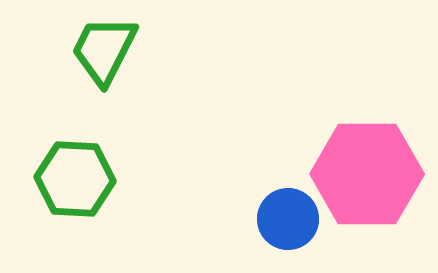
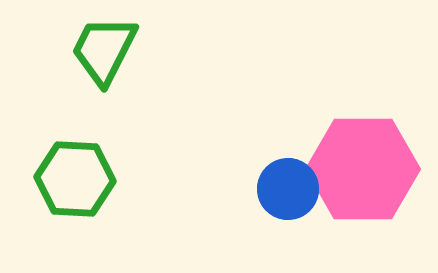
pink hexagon: moved 4 px left, 5 px up
blue circle: moved 30 px up
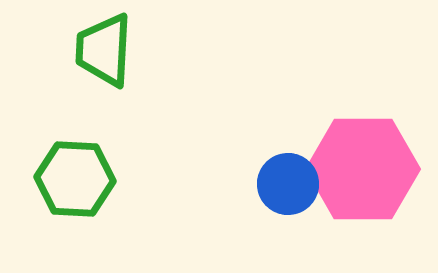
green trapezoid: rotated 24 degrees counterclockwise
blue circle: moved 5 px up
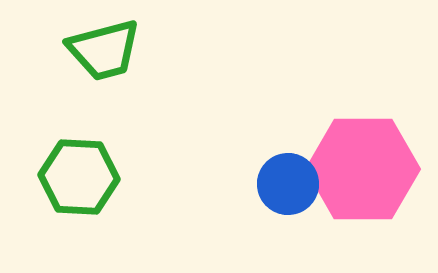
green trapezoid: rotated 108 degrees counterclockwise
green hexagon: moved 4 px right, 2 px up
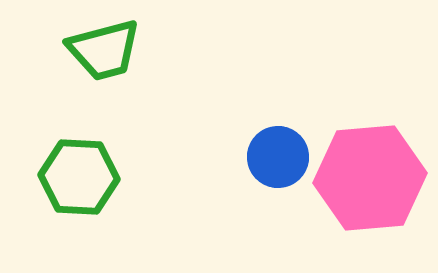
pink hexagon: moved 7 px right, 9 px down; rotated 5 degrees counterclockwise
blue circle: moved 10 px left, 27 px up
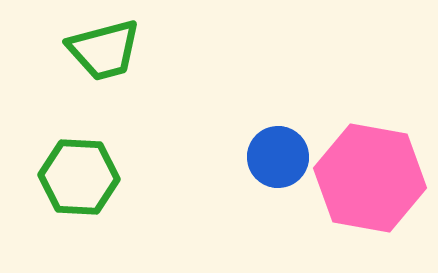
pink hexagon: rotated 15 degrees clockwise
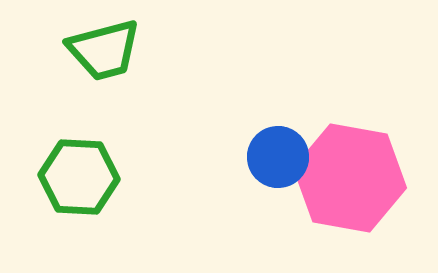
pink hexagon: moved 20 px left
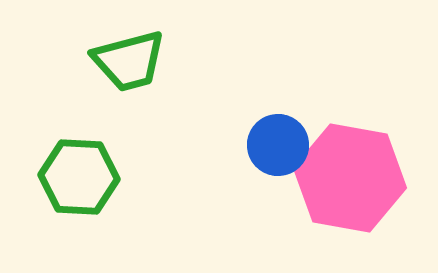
green trapezoid: moved 25 px right, 11 px down
blue circle: moved 12 px up
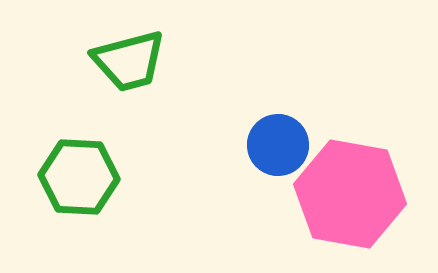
pink hexagon: moved 16 px down
